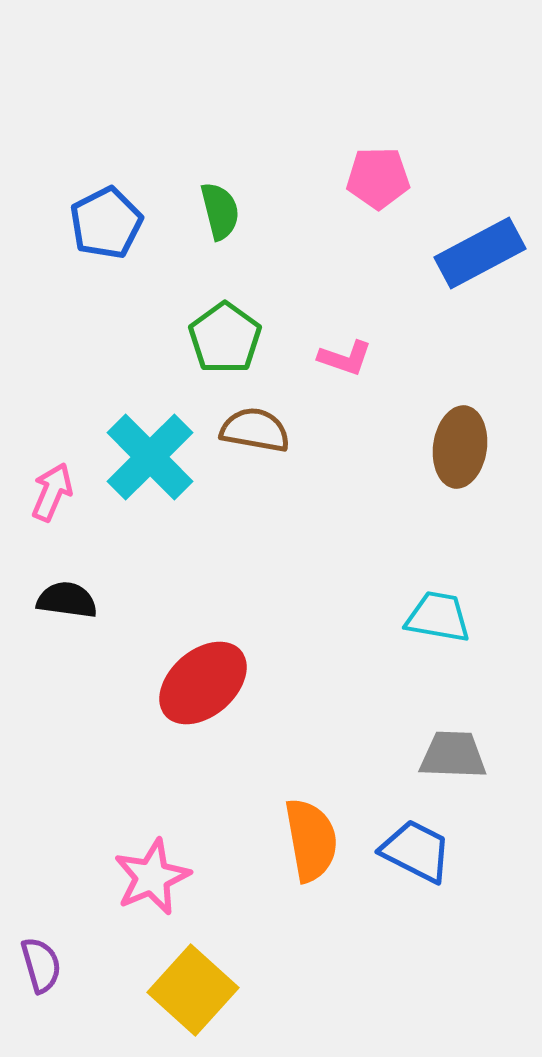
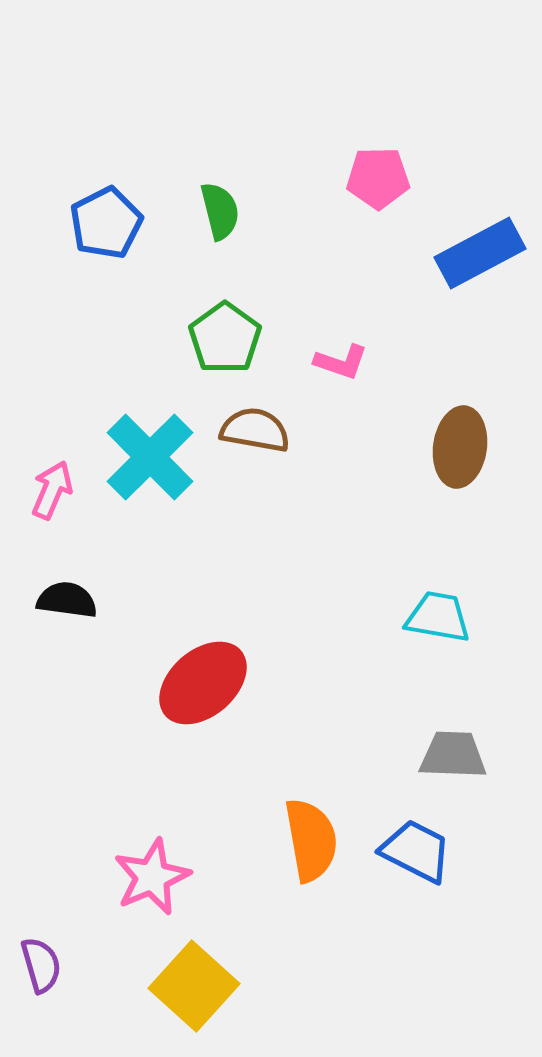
pink L-shape: moved 4 px left, 4 px down
pink arrow: moved 2 px up
yellow square: moved 1 px right, 4 px up
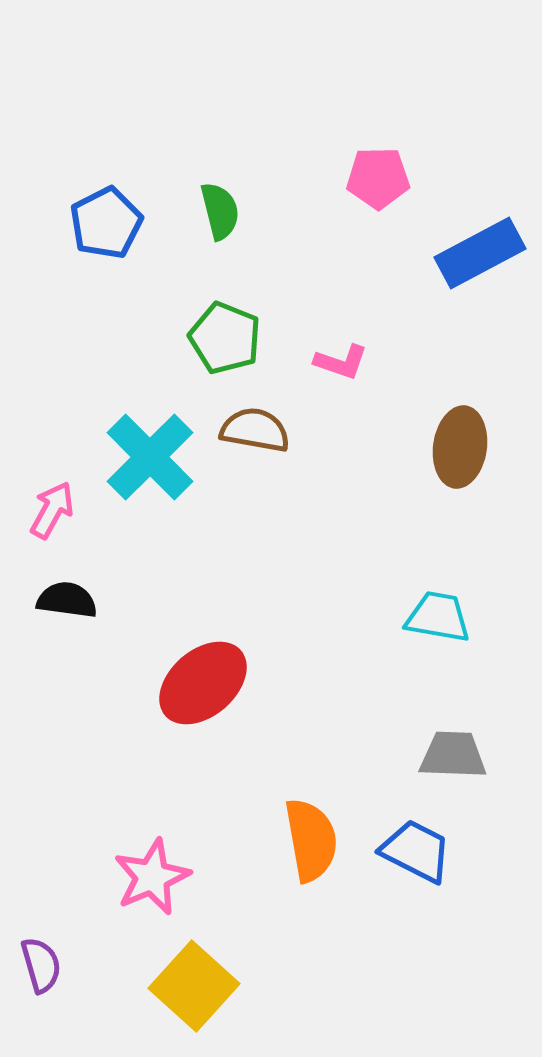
green pentagon: rotated 14 degrees counterclockwise
pink arrow: moved 20 px down; rotated 6 degrees clockwise
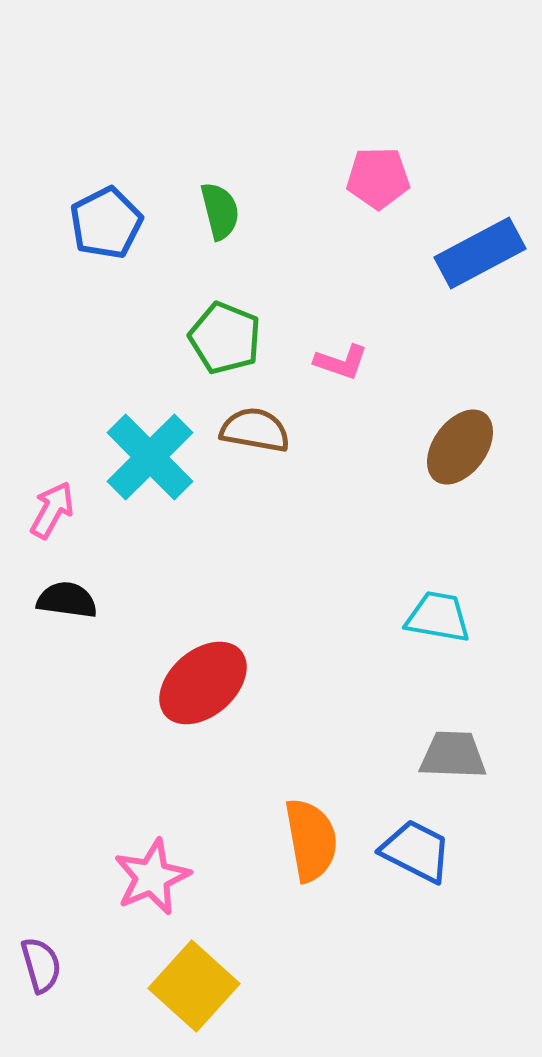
brown ellipse: rotated 28 degrees clockwise
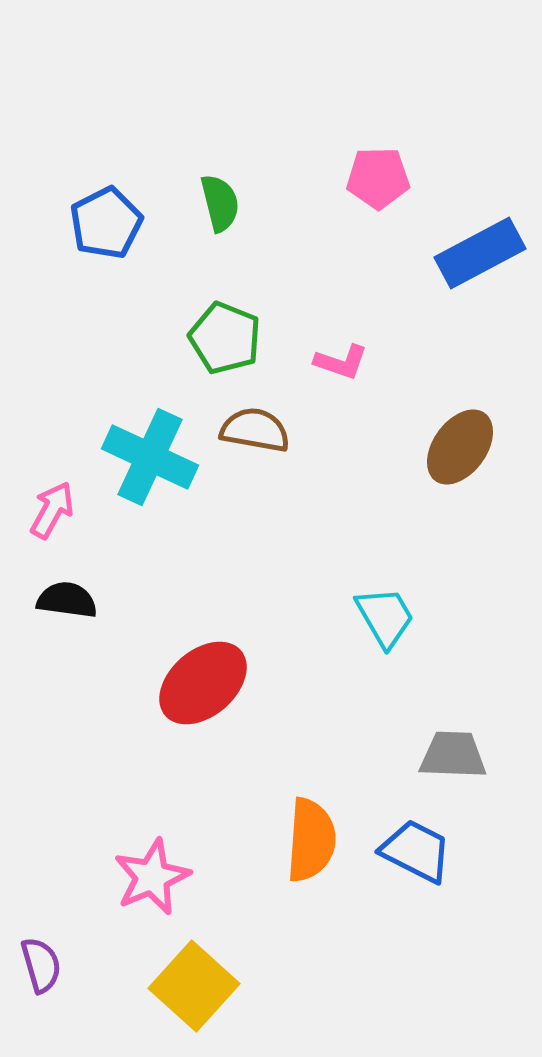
green semicircle: moved 8 px up
cyan cross: rotated 20 degrees counterclockwise
cyan trapezoid: moved 53 px left; rotated 50 degrees clockwise
orange semicircle: rotated 14 degrees clockwise
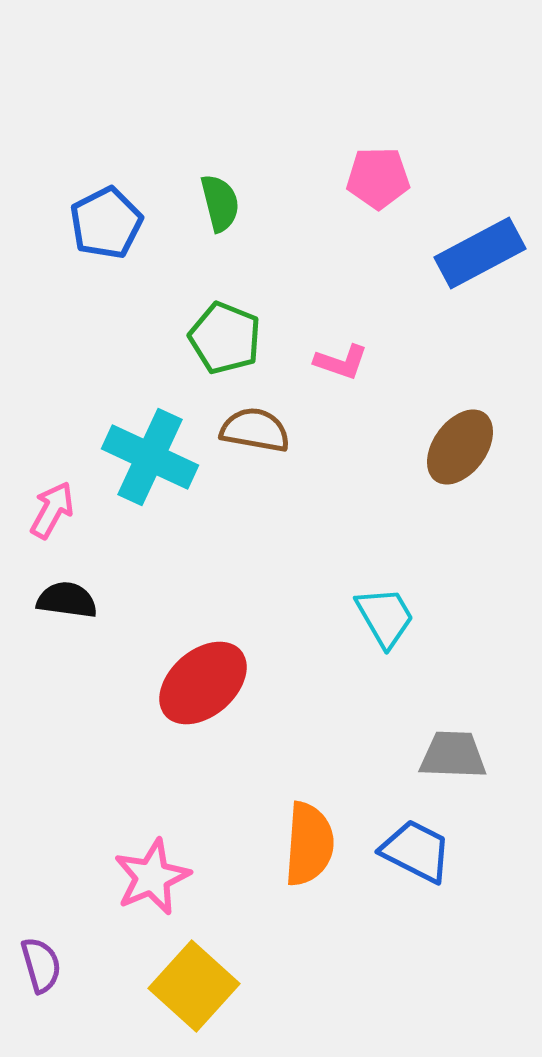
orange semicircle: moved 2 px left, 4 px down
